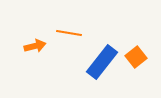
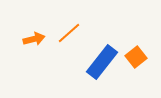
orange line: rotated 50 degrees counterclockwise
orange arrow: moved 1 px left, 7 px up
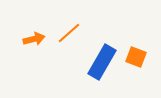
orange square: rotated 30 degrees counterclockwise
blue rectangle: rotated 8 degrees counterclockwise
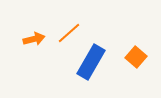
orange square: rotated 20 degrees clockwise
blue rectangle: moved 11 px left
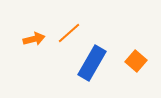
orange square: moved 4 px down
blue rectangle: moved 1 px right, 1 px down
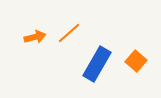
orange arrow: moved 1 px right, 2 px up
blue rectangle: moved 5 px right, 1 px down
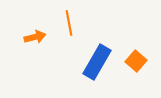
orange line: moved 10 px up; rotated 60 degrees counterclockwise
blue rectangle: moved 2 px up
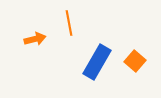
orange arrow: moved 2 px down
orange square: moved 1 px left
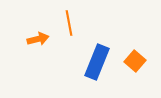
orange arrow: moved 3 px right
blue rectangle: rotated 8 degrees counterclockwise
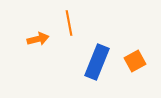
orange square: rotated 20 degrees clockwise
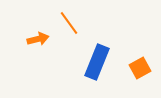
orange line: rotated 25 degrees counterclockwise
orange square: moved 5 px right, 7 px down
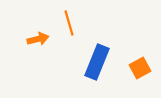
orange line: rotated 20 degrees clockwise
